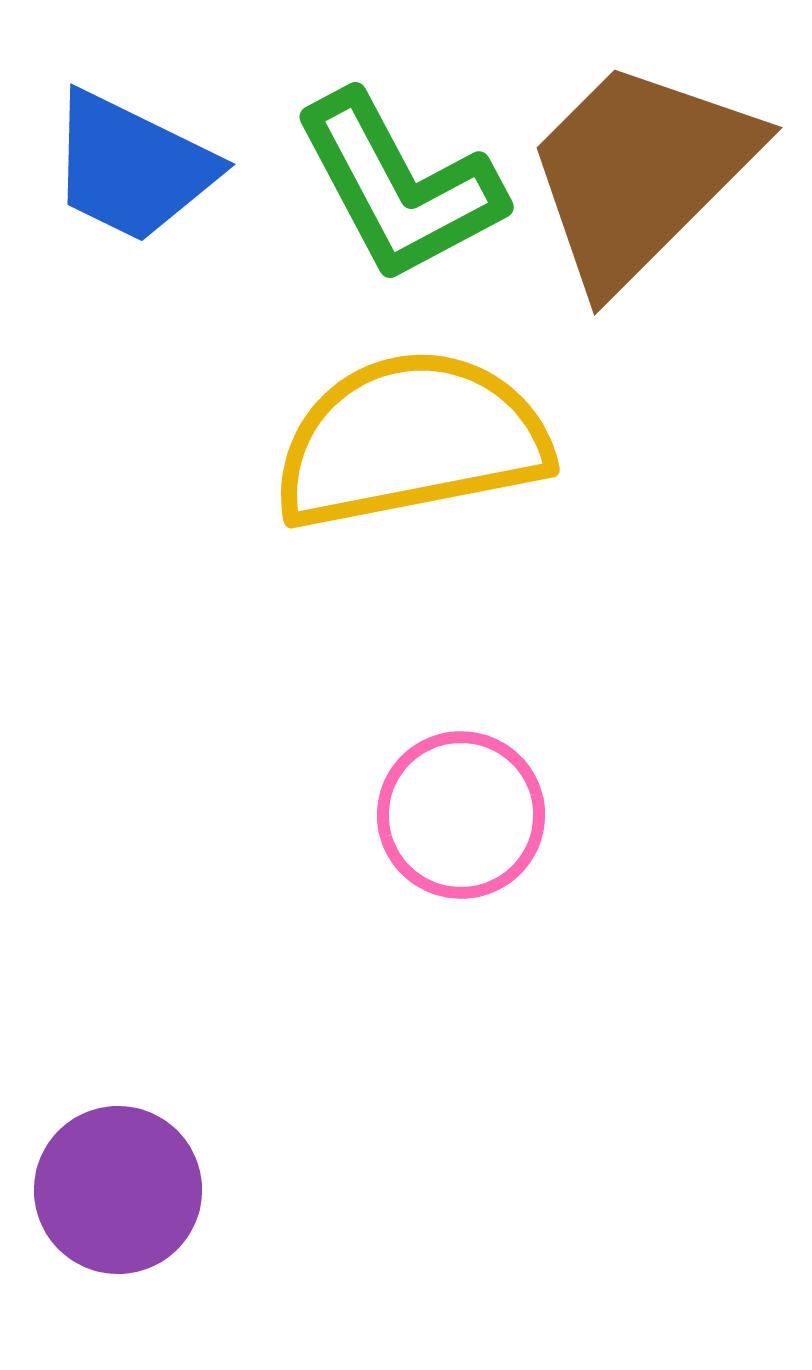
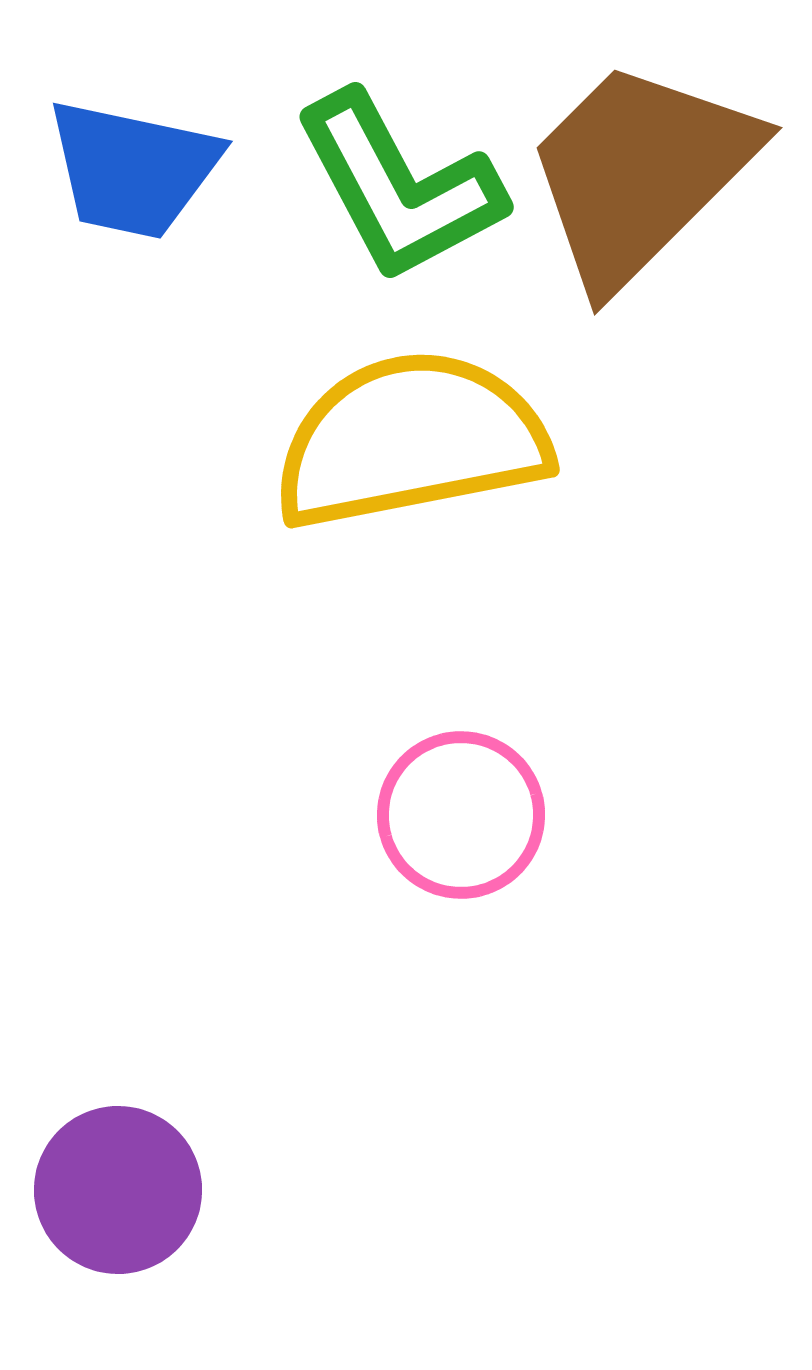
blue trapezoid: moved 1 px right, 2 px down; rotated 14 degrees counterclockwise
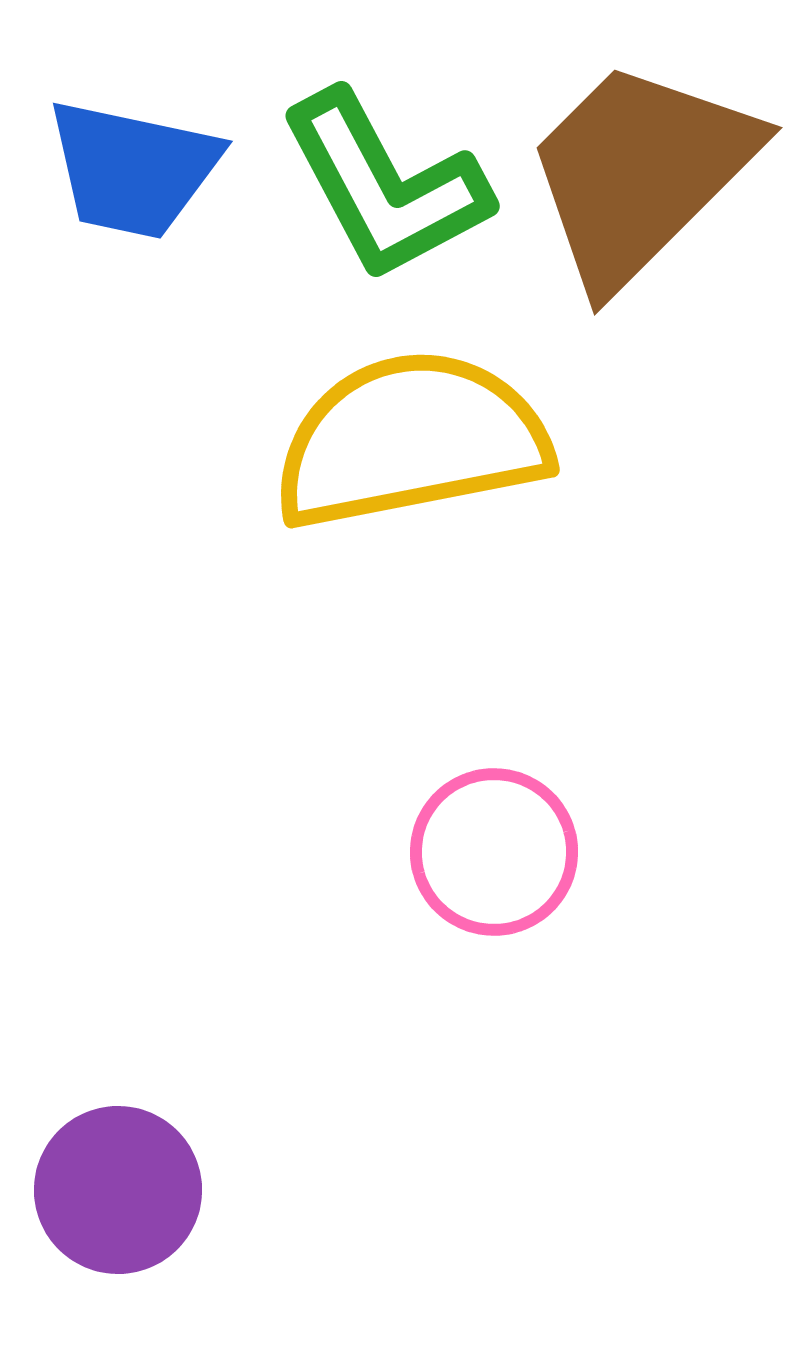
green L-shape: moved 14 px left, 1 px up
pink circle: moved 33 px right, 37 px down
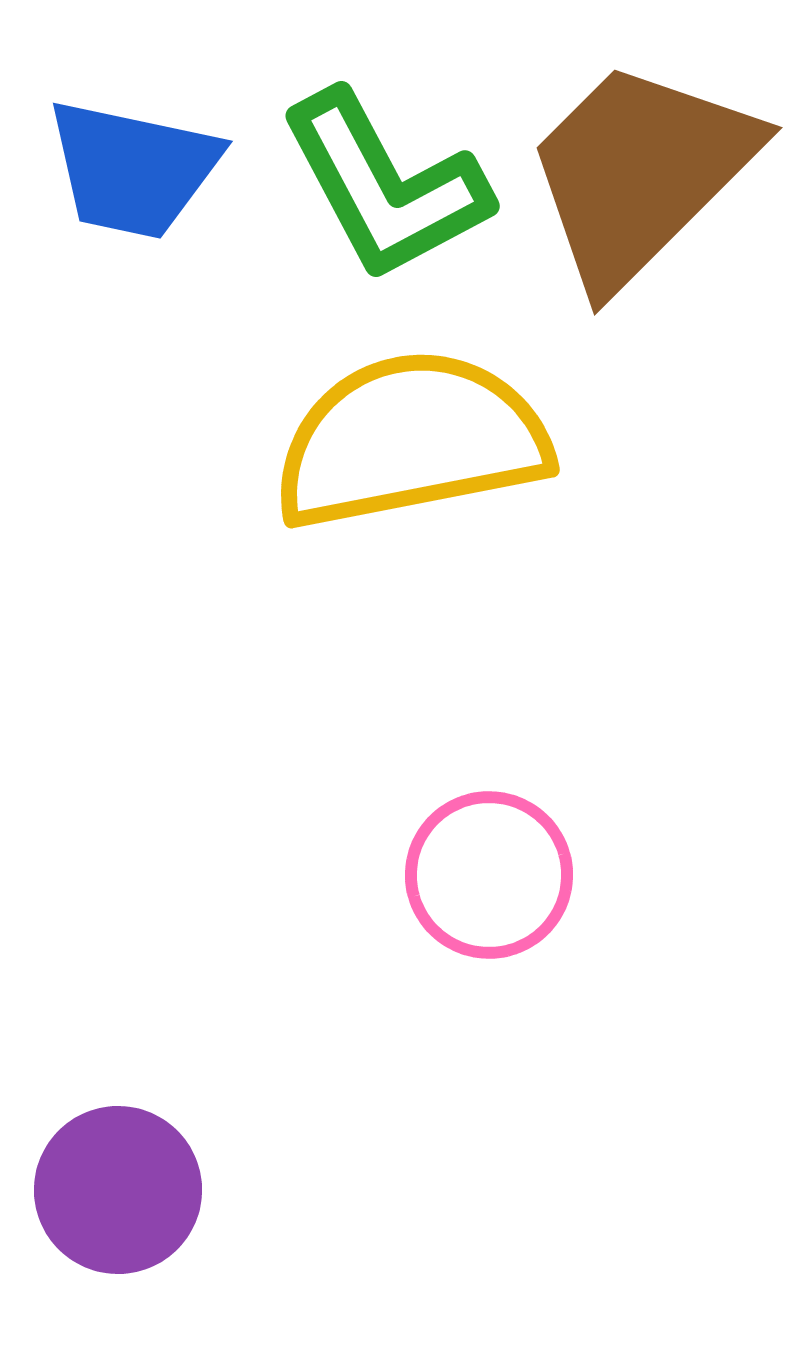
pink circle: moved 5 px left, 23 px down
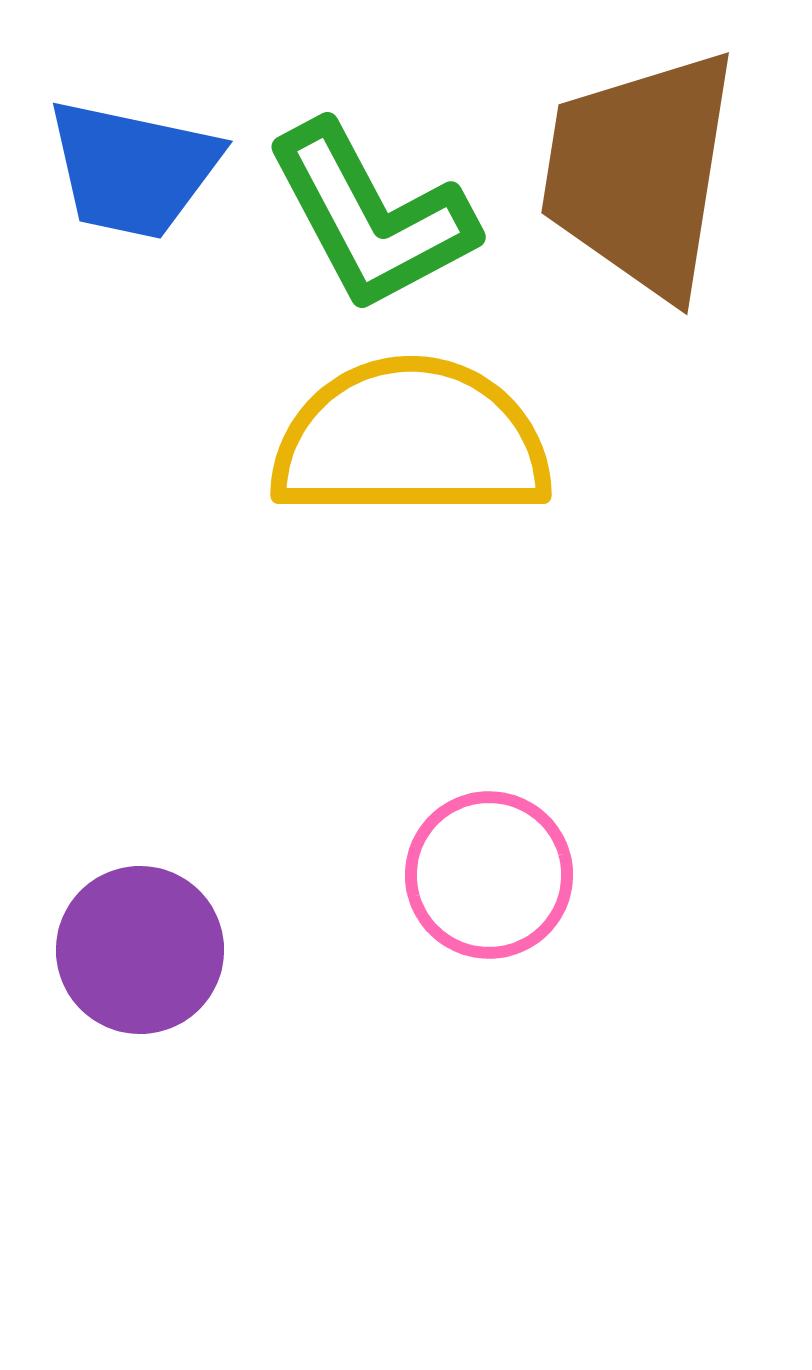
brown trapezoid: rotated 36 degrees counterclockwise
green L-shape: moved 14 px left, 31 px down
yellow semicircle: rotated 11 degrees clockwise
purple circle: moved 22 px right, 240 px up
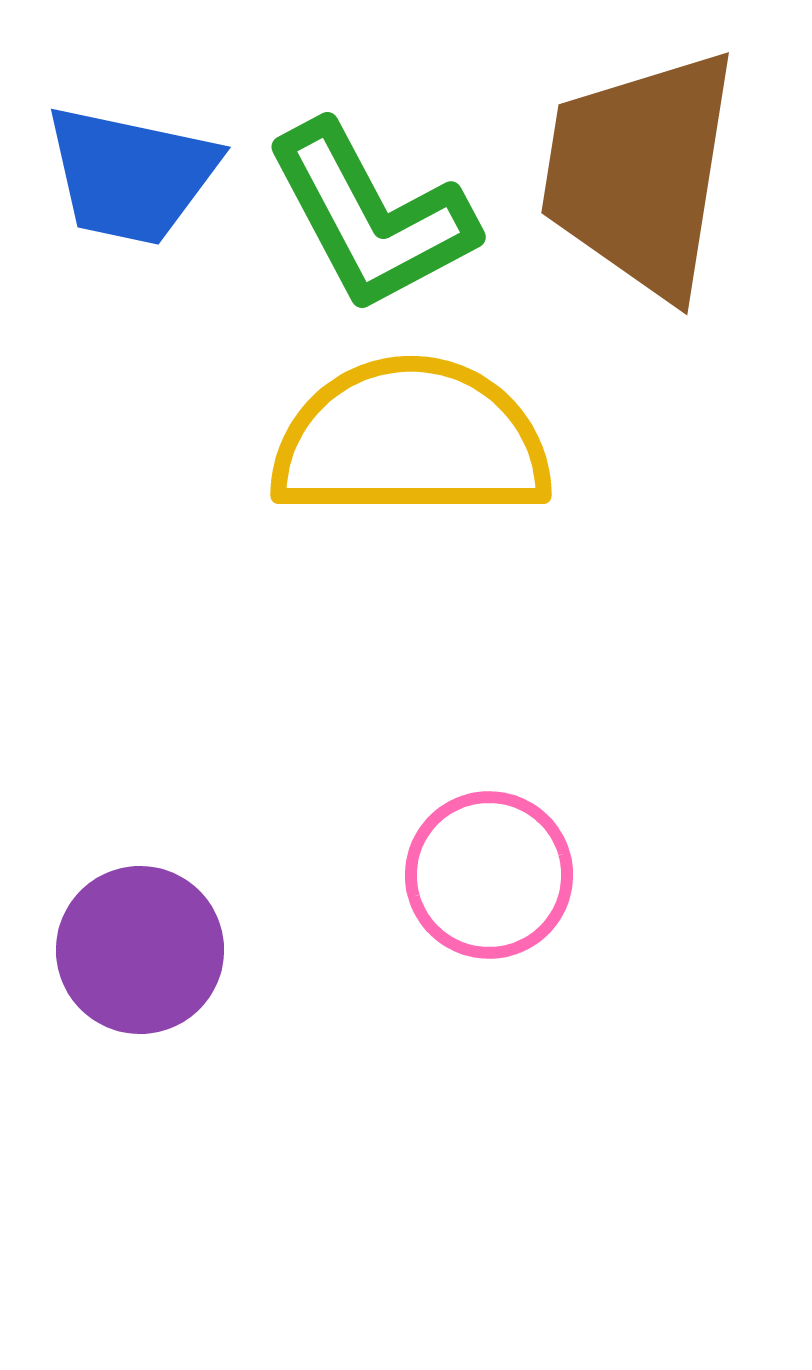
blue trapezoid: moved 2 px left, 6 px down
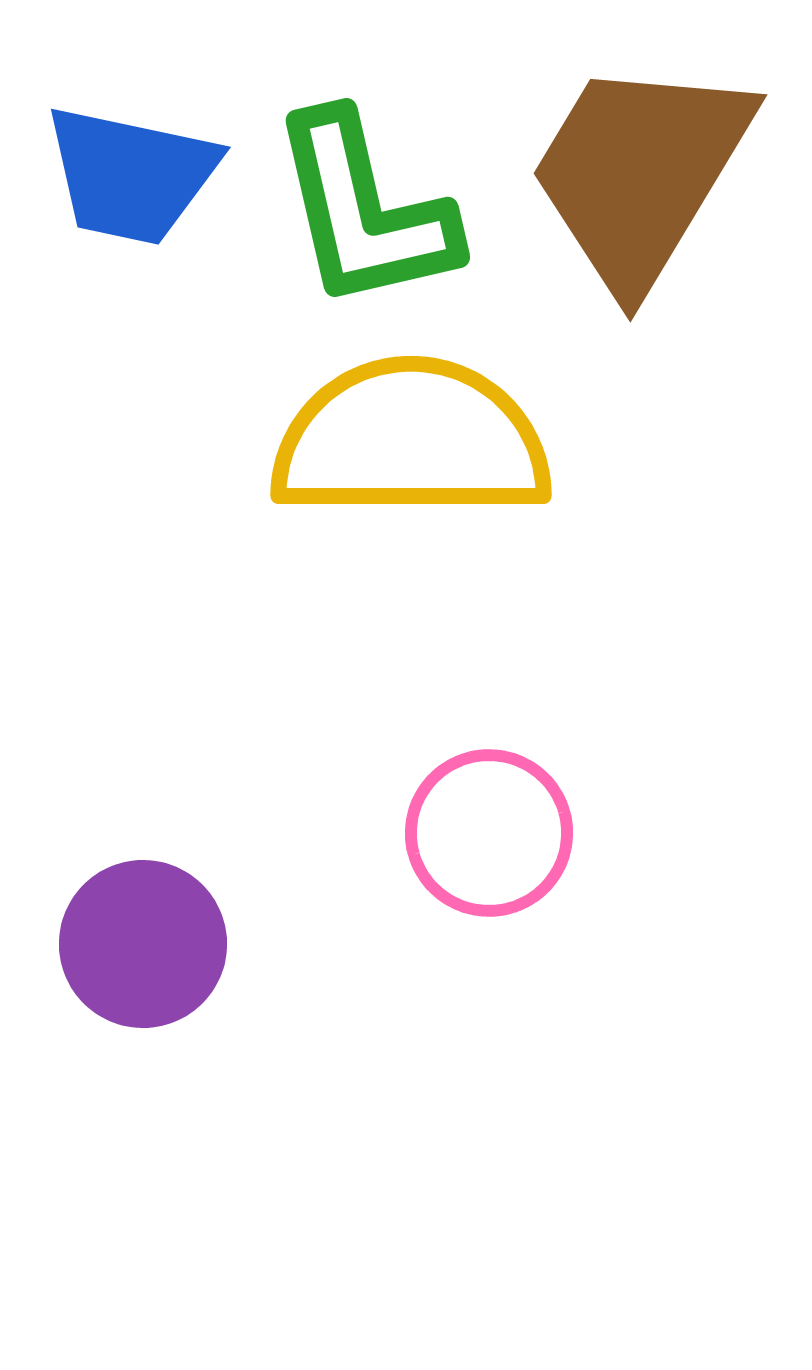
brown trapezoid: rotated 22 degrees clockwise
green L-shape: moved 7 px left, 6 px up; rotated 15 degrees clockwise
pink circle: moved 42 px up
purple circle: moved 3 px right, 6 px up
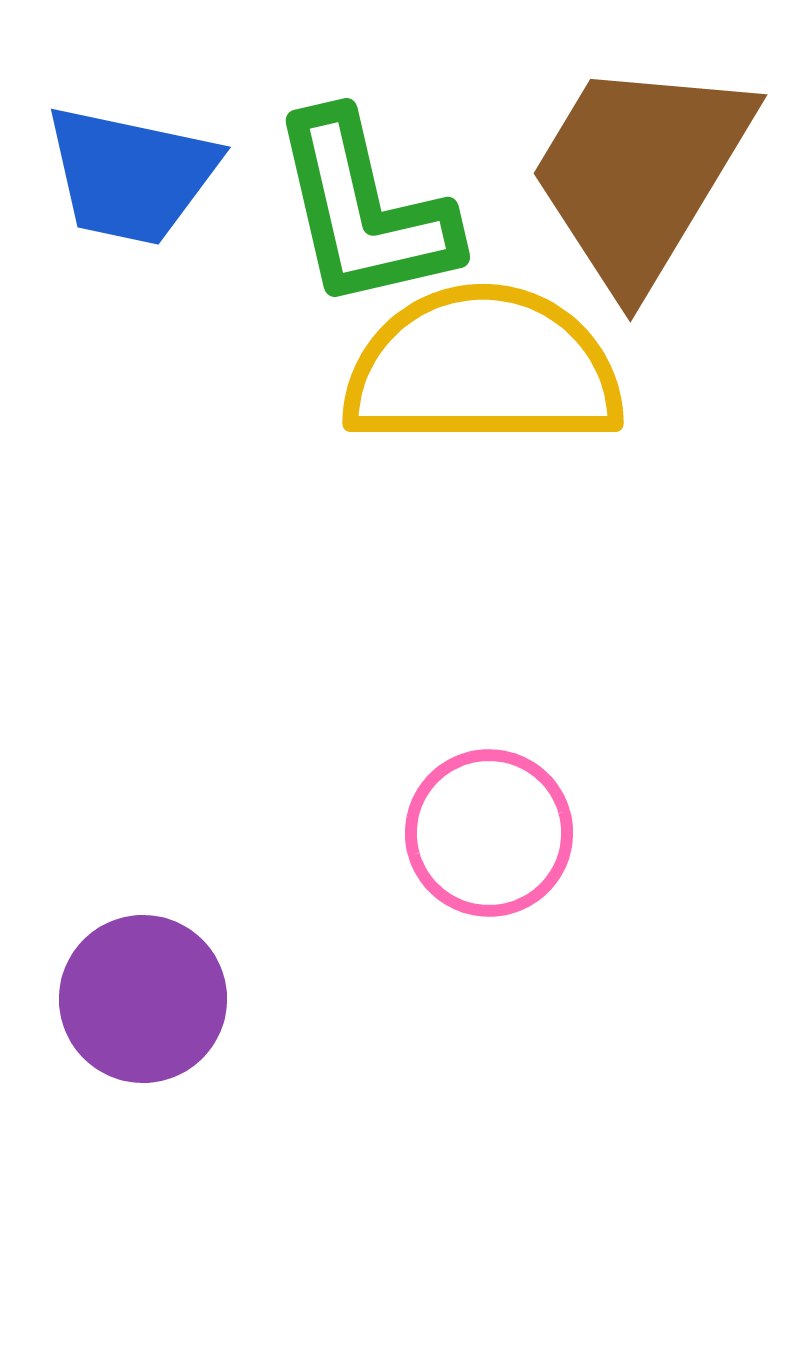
yellow semicircle: moved 72 px right, 72 px up
purple circle: moved 55 px down
